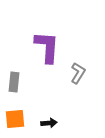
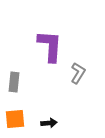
purple L-shape: moved 3 px right, 1 px up
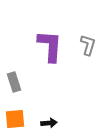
gray L-shape: moved 10 px right, 28 px up; rotated 15 degrees counterclockwise
gray rectangle: rotated 24 degrees counterclockwise
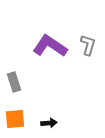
purple L-shape: rotated 60 degrees counterclockwise
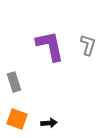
purple L-shape: rotated 44 degrees clockwise
orange square: moved 2 px right; rotated 25 degrees clockwise
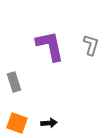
gray L-shape: moved 3 px right
orange square: moved 4 px down
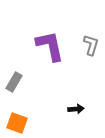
gray rectangle: rotated 48 degrees clockwise
black arrow: moved 27 px right, 14 px up
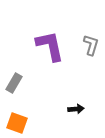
gray rectangle: moved 1 px down
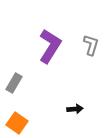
purple L-shape: rotated 44 degrees clockwise
black arrow: moved 1 px left
orange square: rotated 15 degrees clockwise
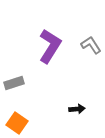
gray L-shape: rotated 50 degrees counterclockwise
gray rectangle: rotated 42 degrees clockwise
black arrow: moved 2 px right
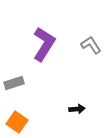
purple L-shape: moved 6 px left, 2 px up
orange square: moved 1 px up
